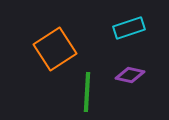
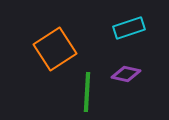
purple diamond: moved 4 px left, 1 px up
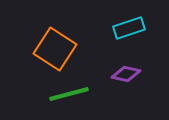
orange square: rotated 24 degrees counterclockwise
green line: moved 18 px left, 2 px down; rotated 72 degrees clockwise
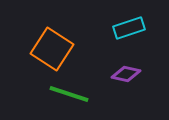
orange square: moved 3 px left
green line: rotated 33 degrees clockwise
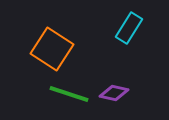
cyan rectangle: rotated 40 degrees counterclockwise
purple diamond: moved 12 px left, 19 px down
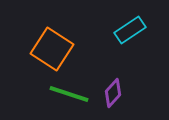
cyan rectangle: moved 1 px right, 2 px down; rotated 24 degrees clockwise
purple diamond: moved 1 px left; rotated 60 degrees counterclockwise
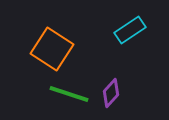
purple diamond: moved 2 px left
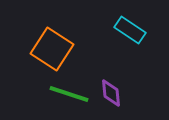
cyan rectangle: rotated 68 degrees clockwise
purple diamond: rotated 48 degrees counterclockwise
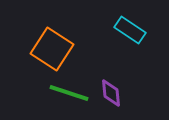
green line: moved 1 px up
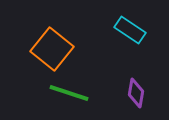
orange square: rotated 6 degrees clockwise
purple diamond: moved 25 px right; rotated 16 degrees clockwise
